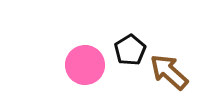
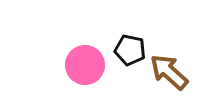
black pentagon: rotated 28 degrees counterclockwise
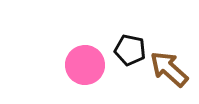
brown arrow: moved 3 px up
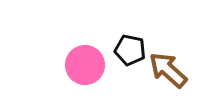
brown arrow: moved 1 px left, 1 px down
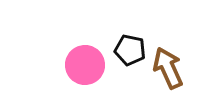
brown arrow: moved 2 px up; rotated 24 degrees clockwise
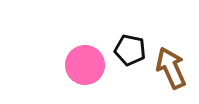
brown arrow: moved 3 px right
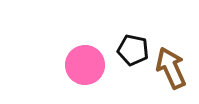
black pentagon: moved 3 px right
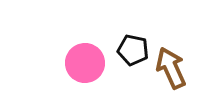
pink circle: moved 2 px up
